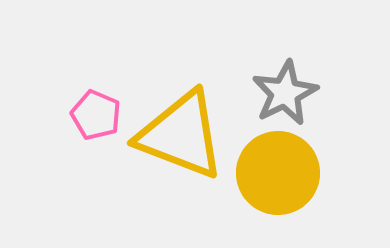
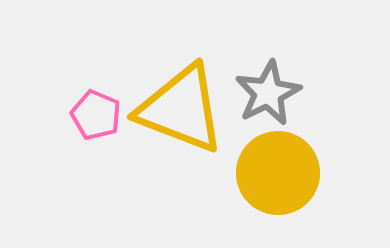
gray star: moved 17 px left
yellow triangle: moved 26 px up
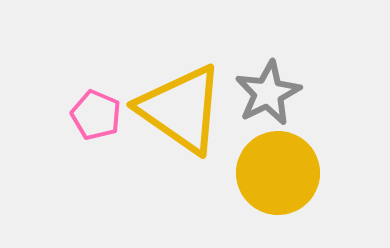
yellow triangle: rotated 14 degrees clockwise
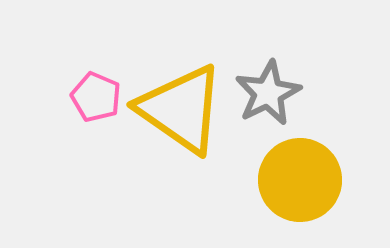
pink pentagon: moved 18 px up
yellow circle: moved 22 px right, 7 px down
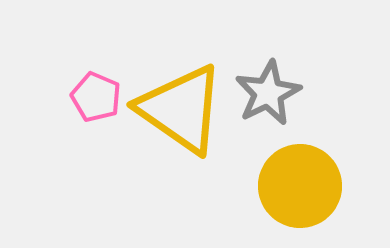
yellow circle: moved 6 px down
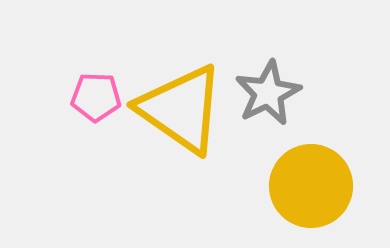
pink pentagon: rotated 21 degrees counterclockwise
yellow circle: moved 11 px right
